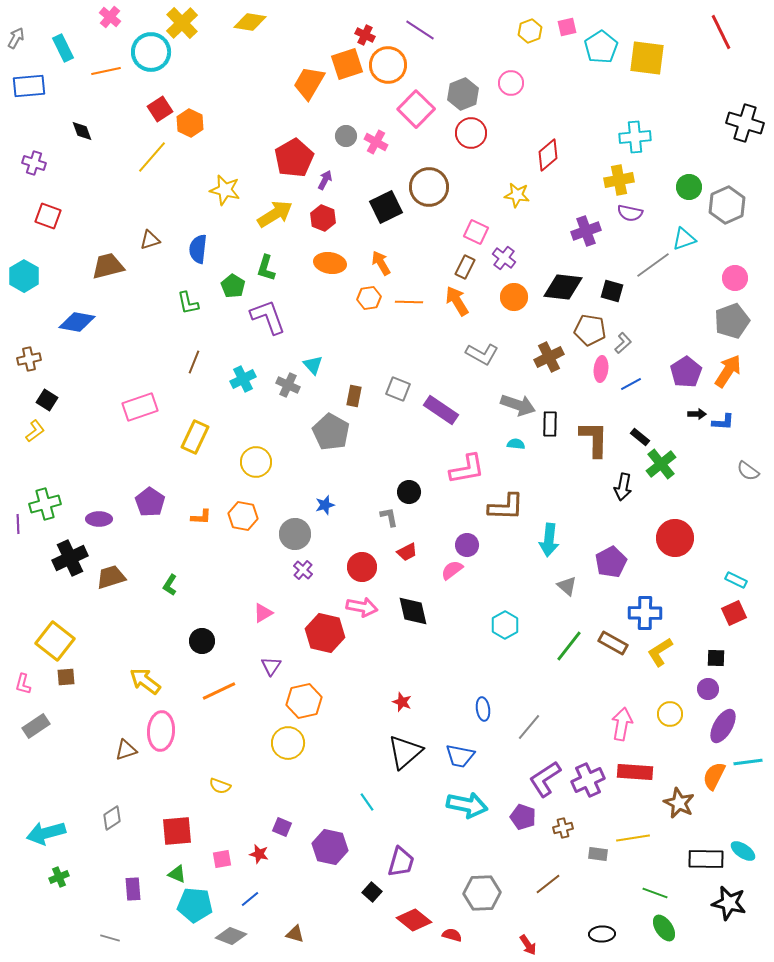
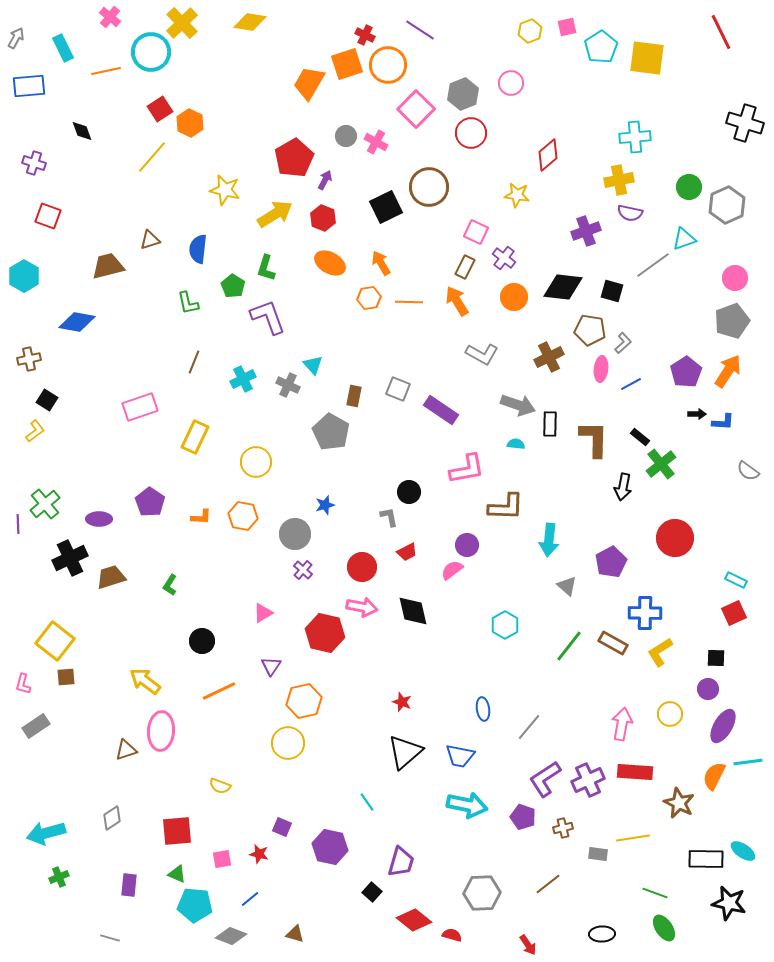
orange ellipse at (330, 263): rotated 20 degrees clockwise
green cross at (45, 504): rotated 24 degrees counterclockwise
purple rectangle at (133, 889): moved 4 px left, 4 px up; rotated 10 degrees clockwise
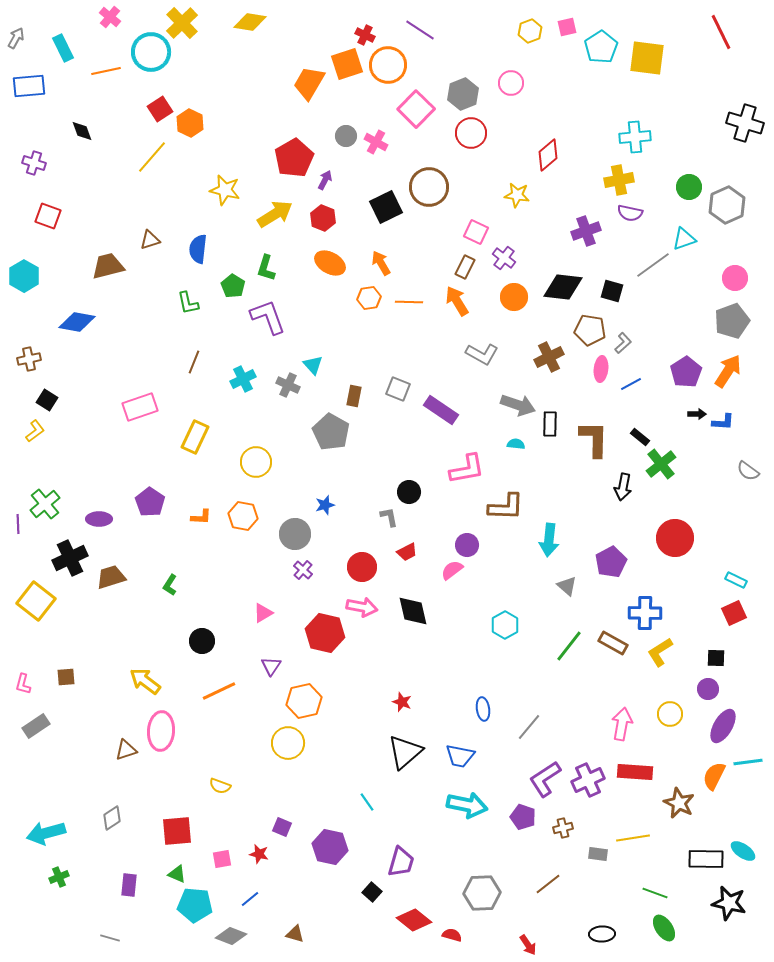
yellow square at (55, 641): moved 19 px left, 40 px up
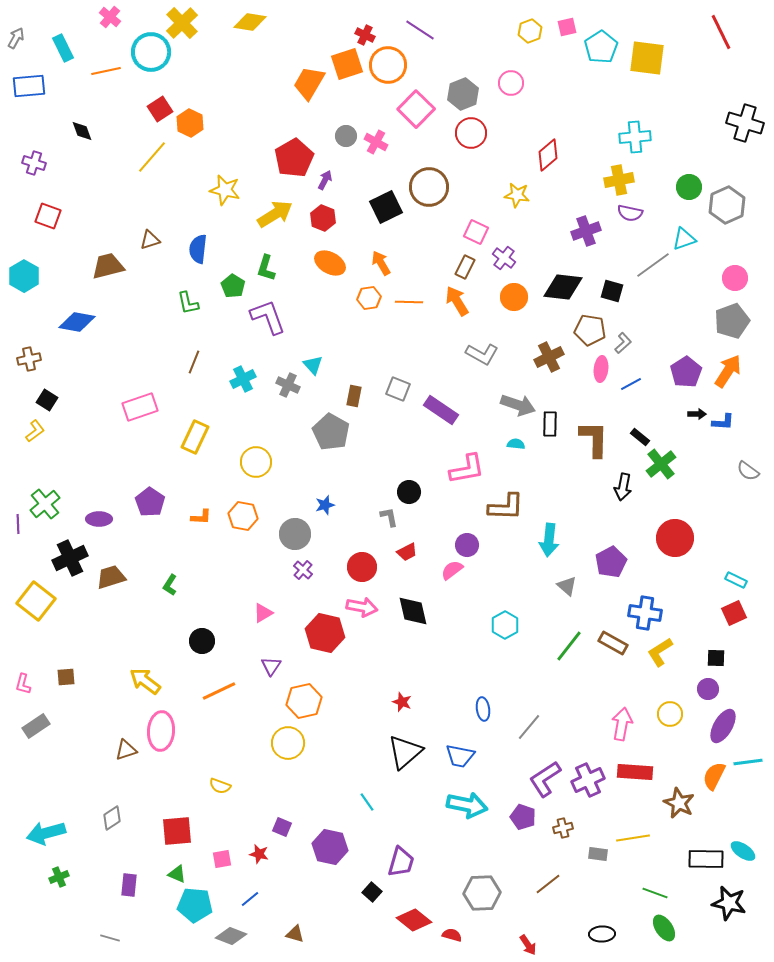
blue cross at (645, 613): rotated 8 degrees clockwise
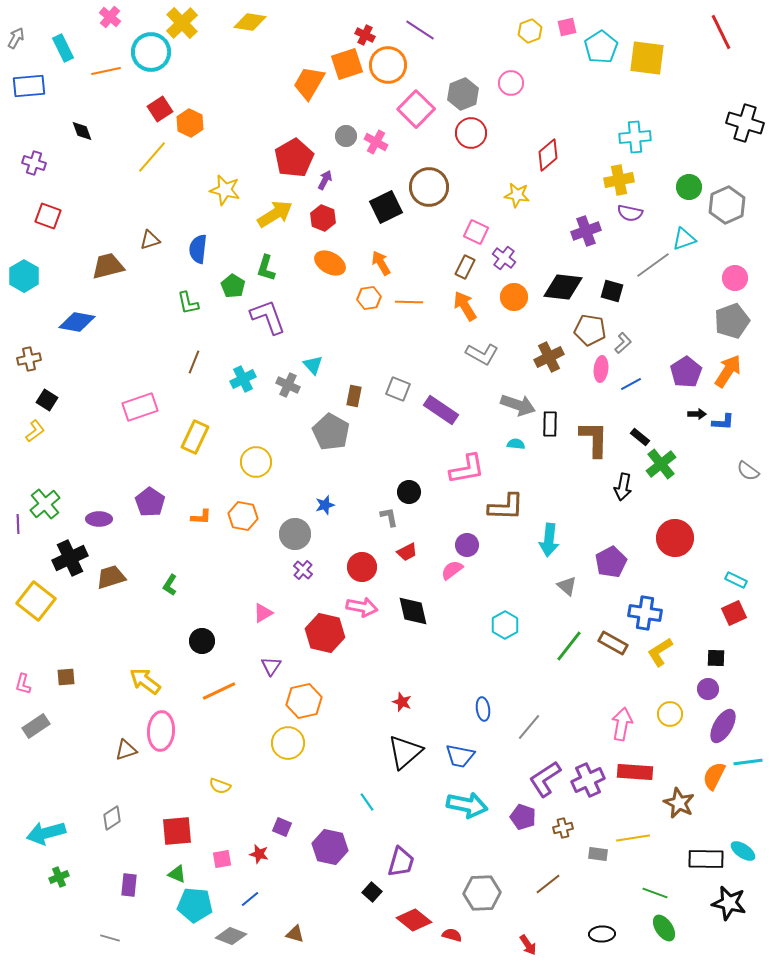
orange arrow at (457, 301): moved 8 px right, 5 px down
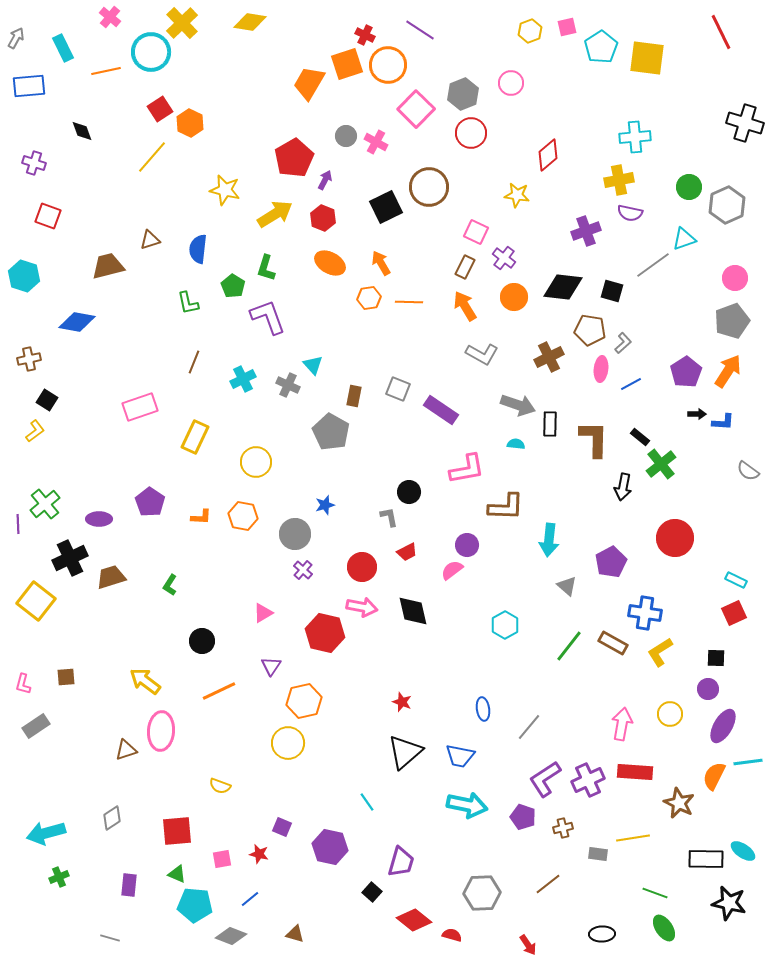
cyan hexagon at (24, 276): rotated 12 degrees counterclockwise
